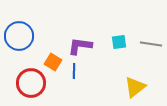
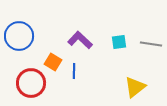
purple L-shape: moved 6 px up; rotated 35 degrees clockwise
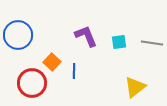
blue circle: moved 1 px left, 1 px up
purple L-shape: moved 6 px right, 4 px up; rotated 25 degrees clockwise
gray line: moved 1 px right, 1 px up
orange square: moved 1 px left; rotated 12 degrees clockwise
red circle: moved 1 px right
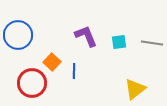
yellow triangle: moved 2 px down
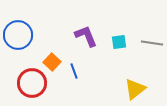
blue line: rotated 21 degrees counterclockwise
